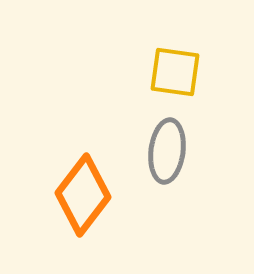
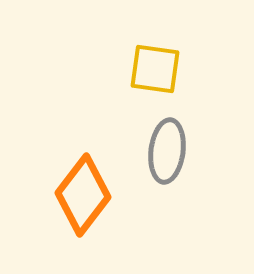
yellow square: moved 20 px left, 3 px up
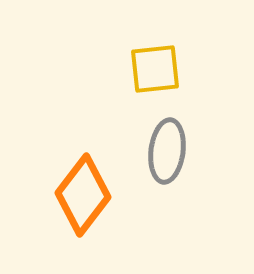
yellow square: rotated 14 degrees counterclockwise
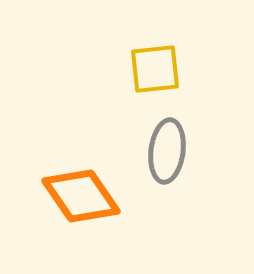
orange diamond: moved 2 px left, 1 px down; rotated 72 degrees counterclockwise
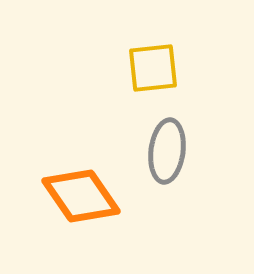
yellow square: moved 2 px left, 1 px up
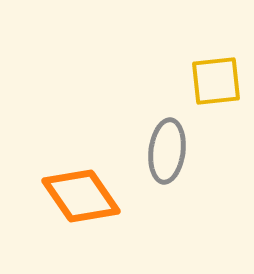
yellow square: moved 63 px right, 13 px down
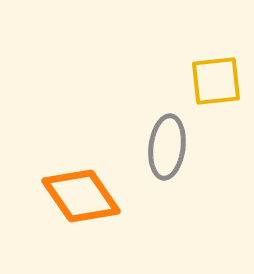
gray ellipse: moved 4 px up
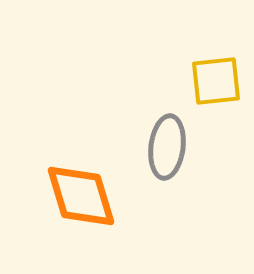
orange diamond: rotated 18 degrees clockwise
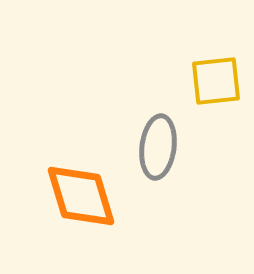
gray ellipse: moved 9 px left
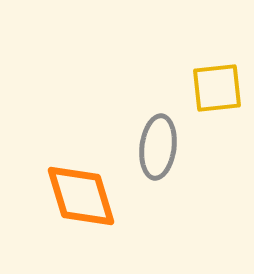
yellow square: moved 1 px right, 7 px down
